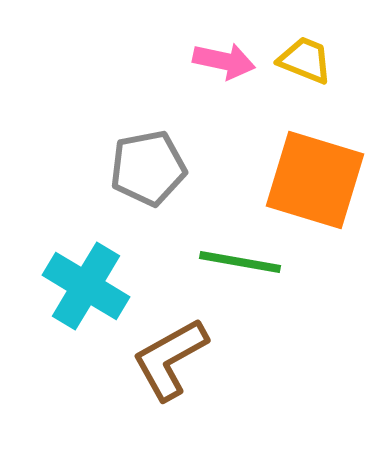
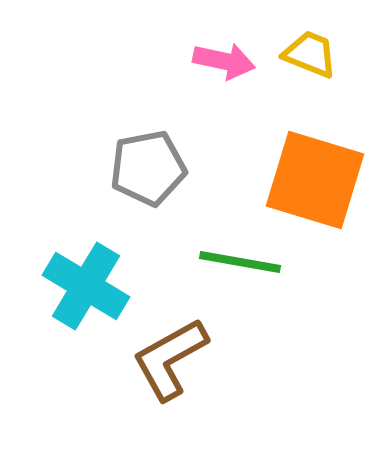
yellow trapezoid: moved 5 px right, 6 px up
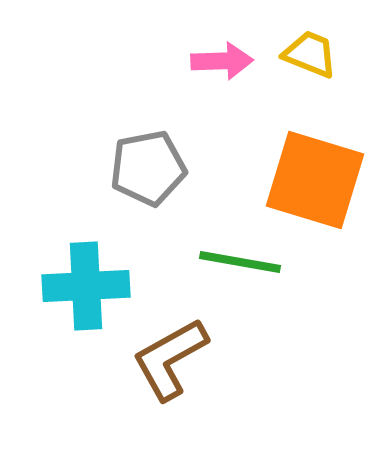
pink arrow: moved 2 px left; rotated 14 degrees counterclockwise
cyan cross: rotated 34 degrees counterclockwise
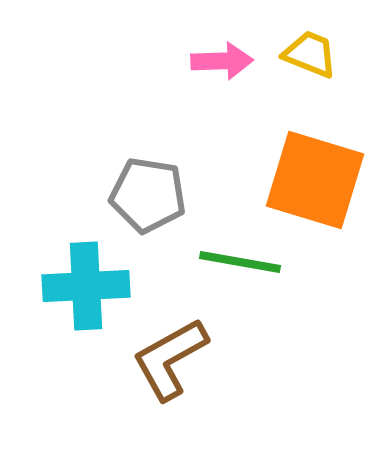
gray pentagon: moved 27 px down; rotated 20 degrees clockwise
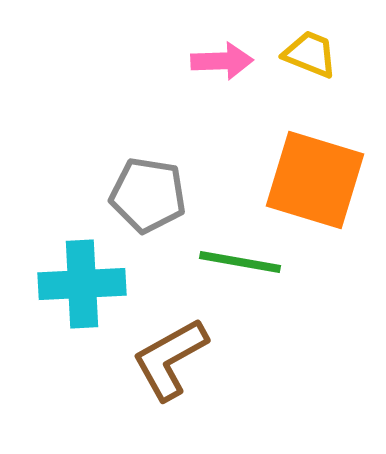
cyan cross: moved 4 px left, 2 px up
